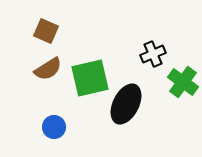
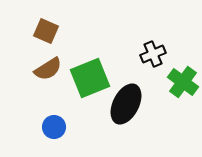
green square: rotated 9 degrees counterclockwise
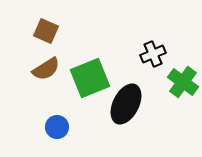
brown semicircle: moved 2 px left
blue circle: moved 3 px right
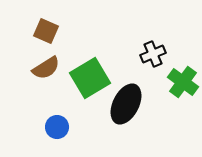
brown semicircle: moved 1 px up
green square: rotated 9 degrees counterclockwise
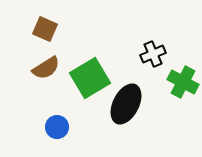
brown square: moved 1 px left, 2 px up
green cross: rotated 8 degrees counterclockwise
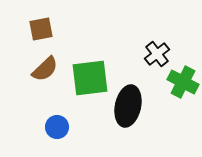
brown square: moved 4 px left; rotated 35 degrees counterclockwise
black cross: moved 4 px right; rotated 15 degrees counterclockwise
brown semicircle: moved 1 px left, 1 px down; rotated 12 degrees counterclockwise
green square: rotated 24 degrees clockwise
black ellipse: moved 2 px right, 2 px down; rotated 15 degrees counterclockwise
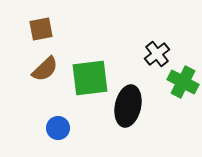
blue circle: moved 1 px right, 1 px down
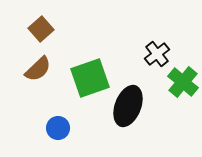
brown square: rotated 30 degrees counterclockwise
brown semicircle: moved 7 px left
green square: rotated 12 degrees counterclockwise
green cross: rotated 12 degrees clockwise
black ellipse: rotated 9 degrees clockwise
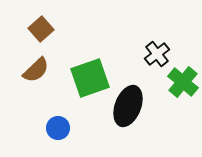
brown semicircle: moved 2 px left, 1 px down
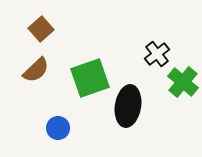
black ellipse: rotated 12 degrees counterclockwise
